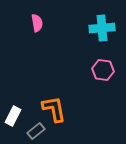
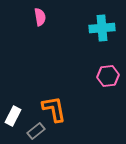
pink semicircle: moved 3 px right, 6 px up
pink hexagon: moved 5 px right, 6 px down; rotated 15 degrees counterclockwise
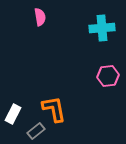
white rectangle: moved 2 px up
